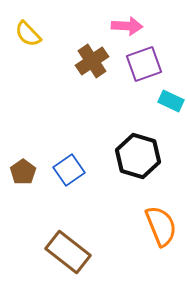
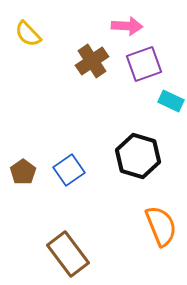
brown rectangle: moved 2 px down; rotated 15 degrees clockwise
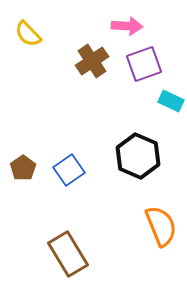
black hexagon: rotated 6 degrees clockwise
brown pentagon: moved 4 px up
brown rectangle: rotated 6 degrees clockwise
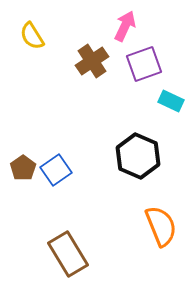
pink arrow: moved 2 px left; rotated 68 degrees counterclockwise
yellow semicircle: moved 4 px right, 2 px down; rotated 12 degrees clockwise
blue square: moved 13 px left
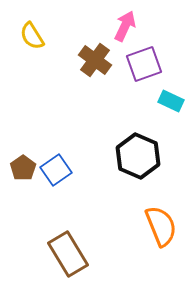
brown cross: moved 3 px right, 1 px up; rotated 20 degrees counterclockwise
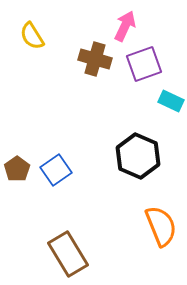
brown cross: moved 1 px up; rotated 20 degrees counterclockwise
brown pentagon: moved 6 px left, 1 px down
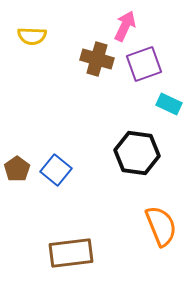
yellow semicircle: rotated 56 degrees counterclockwise
brown cross: moved 2 px right
cyan rectangle: moved 2 px left, 3 px down
black hexagon: moved 1 px left, 3 px up; rotated 15 degrees counterclockwise
blue square: rotated 16 degrees counterclockwise
brown rectangle: moved 3 px right, 1 px up; rotated 66 degrees counterclockwise
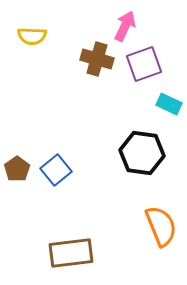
black hexagon: moved 5 px right
blue square: rotated 12 degrees clockwise
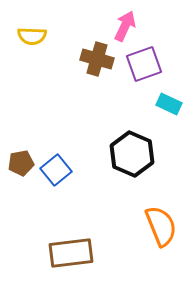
black hexagon: moved 10 px left, 1 px down; rotated 15 degrees clockwise
brown pentagon: moved 4 px right, 6 px up; rotated 25 degrees clockwise
